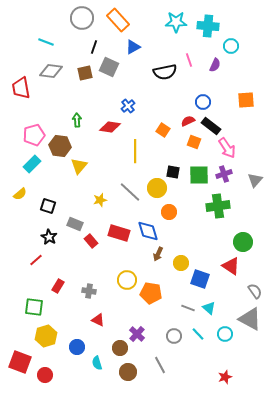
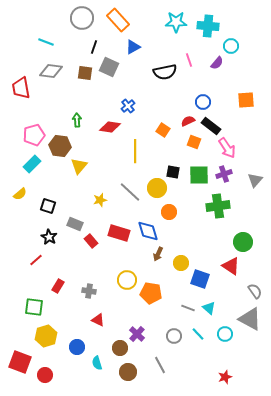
purple semicircle at (215, 65): moved 2 px right, 2 px up; rotated 16 degrees clockwise
brown square at (85, 73): rotated 21 degrees clockwise
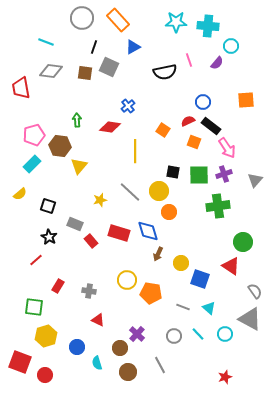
yellow circle at (157, 188): moved 2 px right, 3 px down
gray line at (188, 308): moved 5 px left, 1 px up
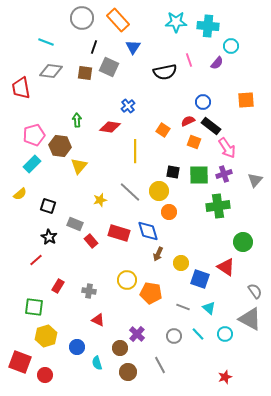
blue triangle at (133, 47): rotated 28 degrees counterclockwise
red triangle at (231, 266): moved 5 px left, 1 px down
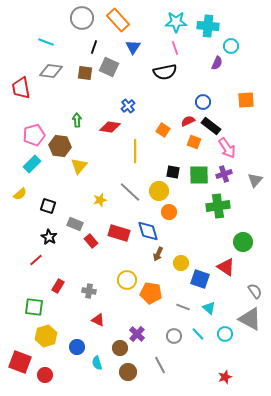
pink line at (189, 60): moved 14 px left, 12 px up
purple semicircle at (217, 63): rotated 16 degrees counterclockwise
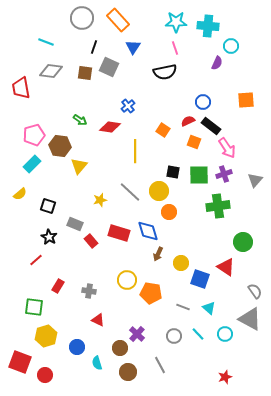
green arrow at (77, 120): moved 3 px right; rotated 128 degrees clockwise
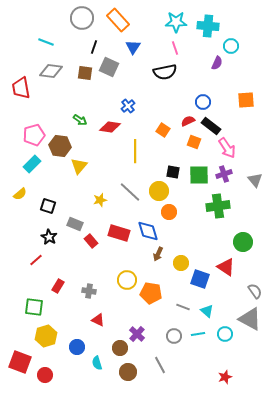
gray triangle at (255, 180): rotated 21 degrees counterclockwise
cyan triangle at (209, 308): moved 2 px left, 3 px down
cyan line at (198, 334): rotated 56 degrees counterclockwise
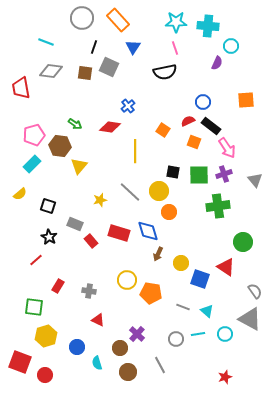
green arrow at (80, 120): moved 5 px left, 4 px down
gray circle at (174, 336): moved 2 px right, 3 px down
